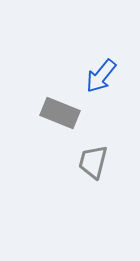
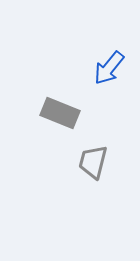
blue arrow: moved 8 px right, 8 px up
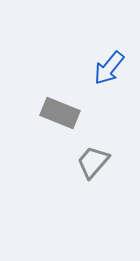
gray trapezoid: rotated 27 degrees clockwise
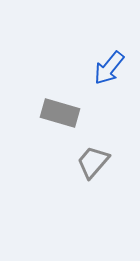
gray rectangle: rotated 6 degrees counterclockwise
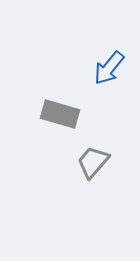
gray rectangle: moved 1 px down
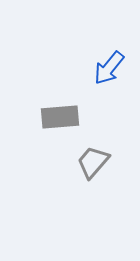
gray rectangle: moved 3 px down; rotated 21 degrees counterclockwise
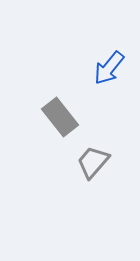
gray rectangle: rotated 57 degrees clockwise
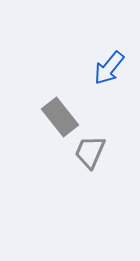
gray trapezoid: moved 3 px left, 10 px up; rotated 18 degrees counterclockwise
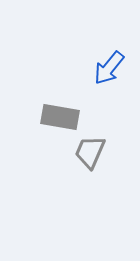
gray rectangle: rotated 42 degrees counterclockwise
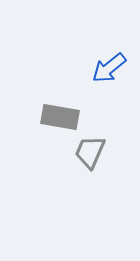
blue arrow: rotated 12 degrees clockwise
